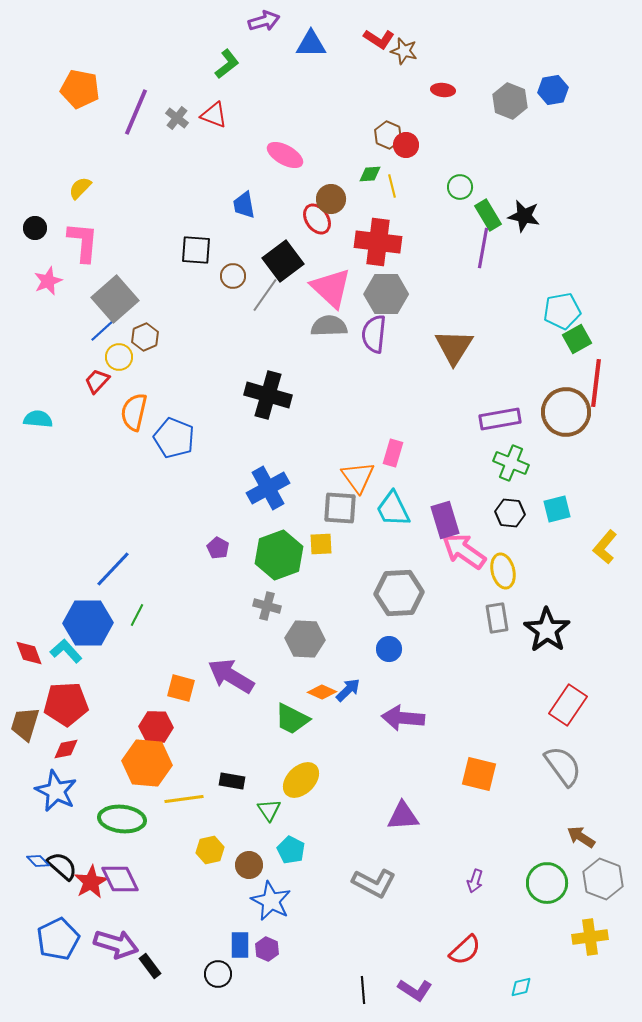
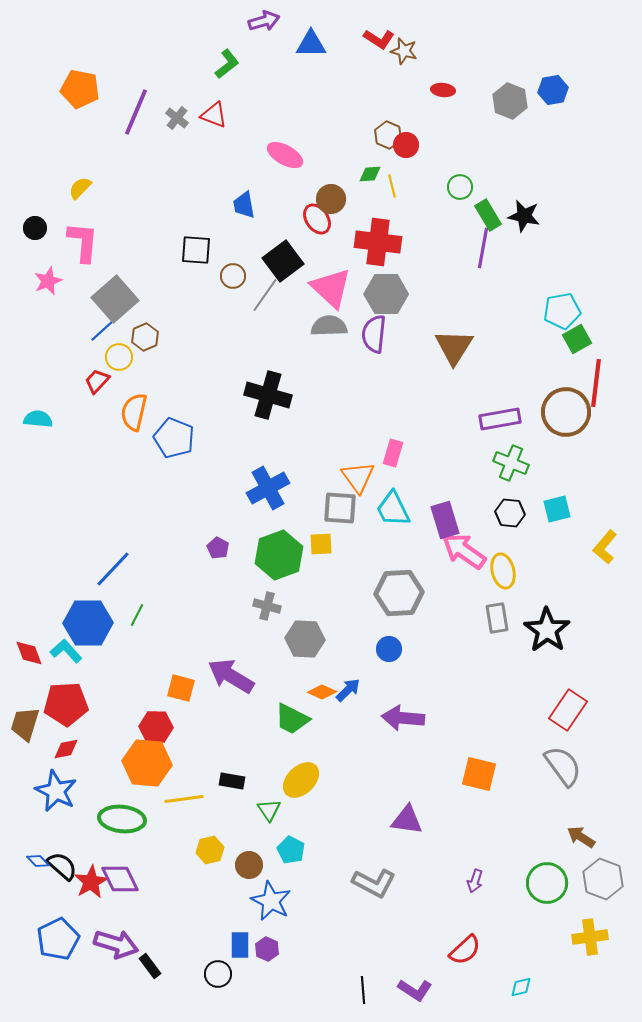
red rectangle at (568, 705): moved 5 px down
purple triangle at (403, 816): moved 4 px right, 4 px down; rotated 12 degrees clockwise
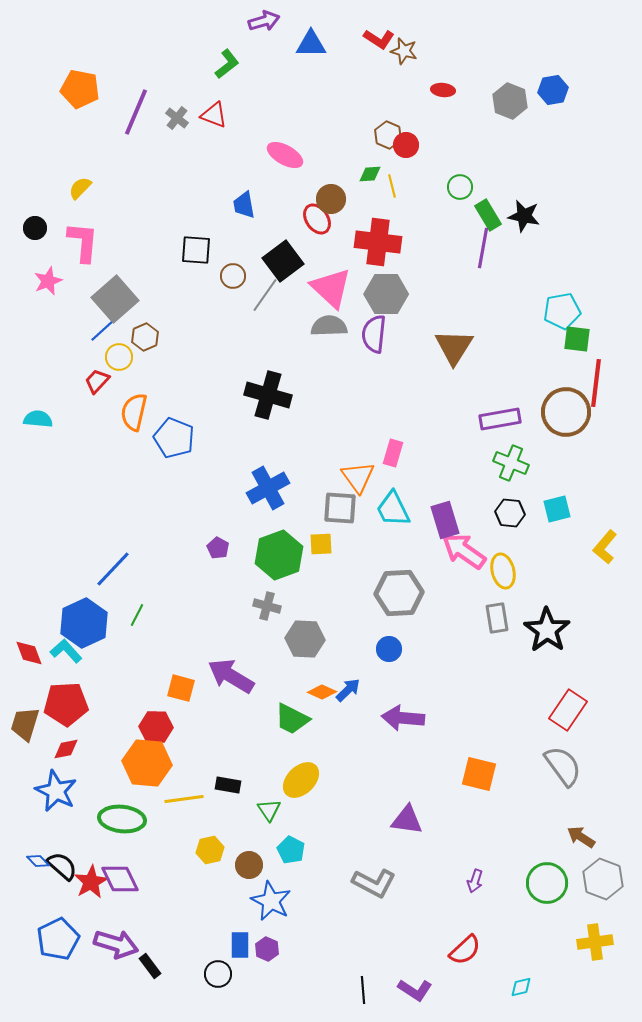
green square at (577, 339): rotated 36 degrees clockwise
blue hexagon at (88, 623): moved 4 px left; rotated 24 degrees counterclockwise
black rectangle at (232, 781): moved 4 px left, 4 px down
yellow cross at (590, 937): moved 5 px right, 5 px down
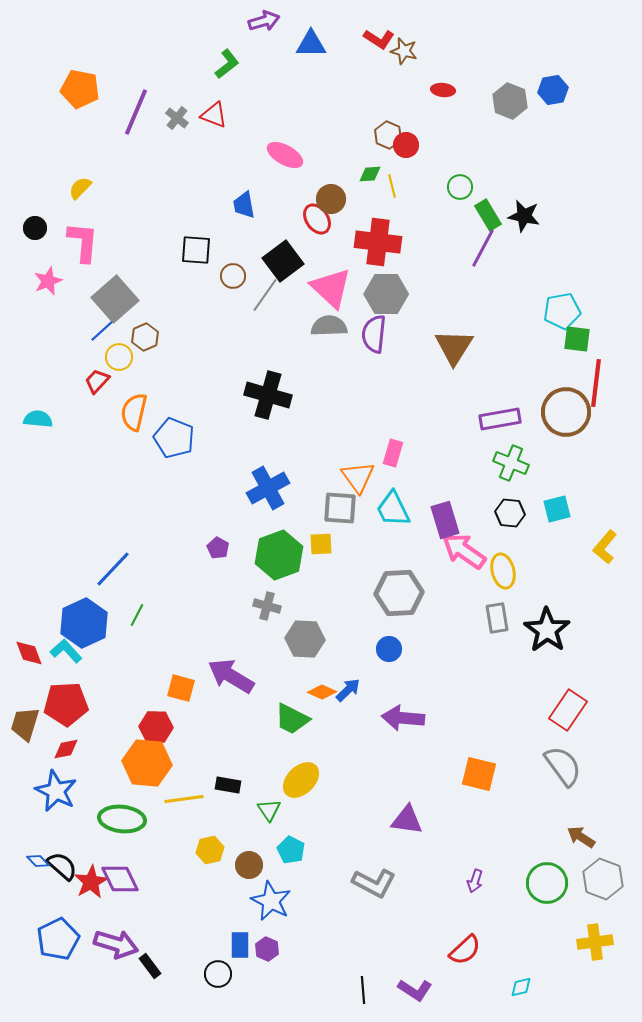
purple line at (483, 248): rotated 18 degrees clockwise
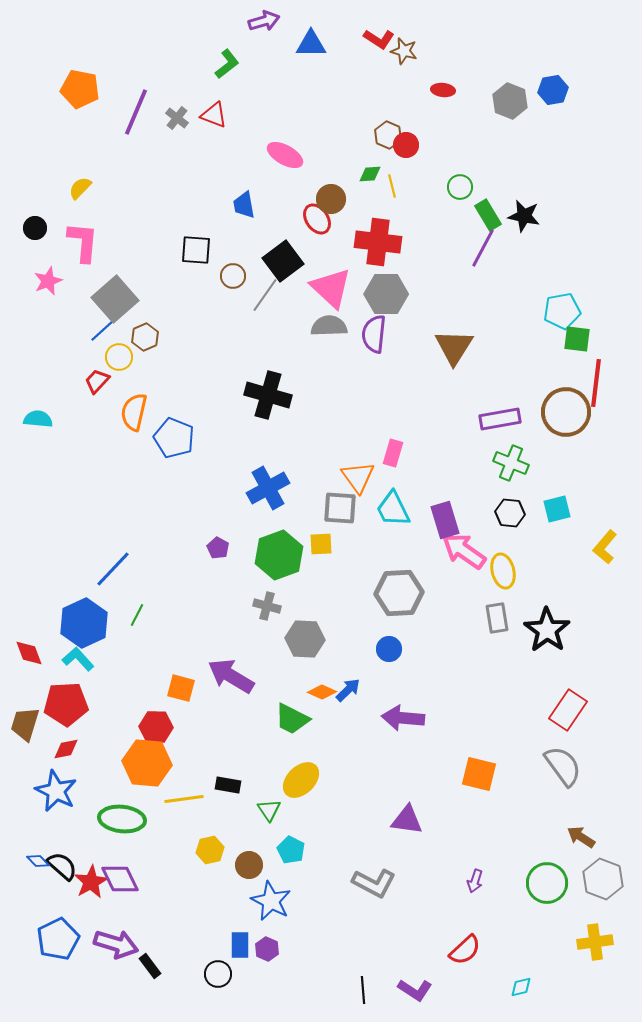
cyan L-shape at (66, 651): moved 12 px right, 8 px down
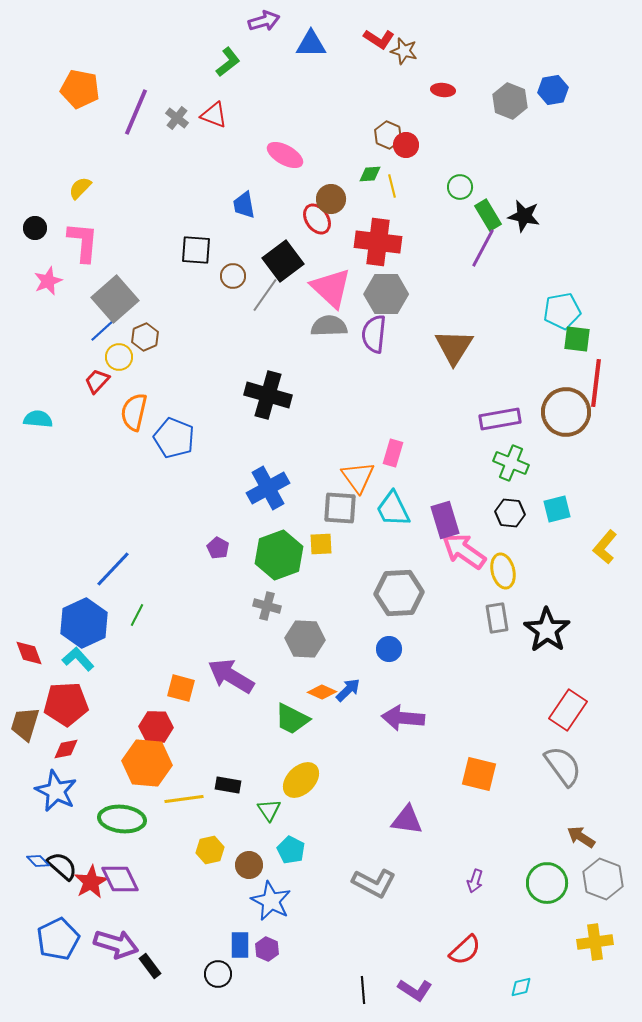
green L-shape at (227, 64): moved 1 px right, 2 px up
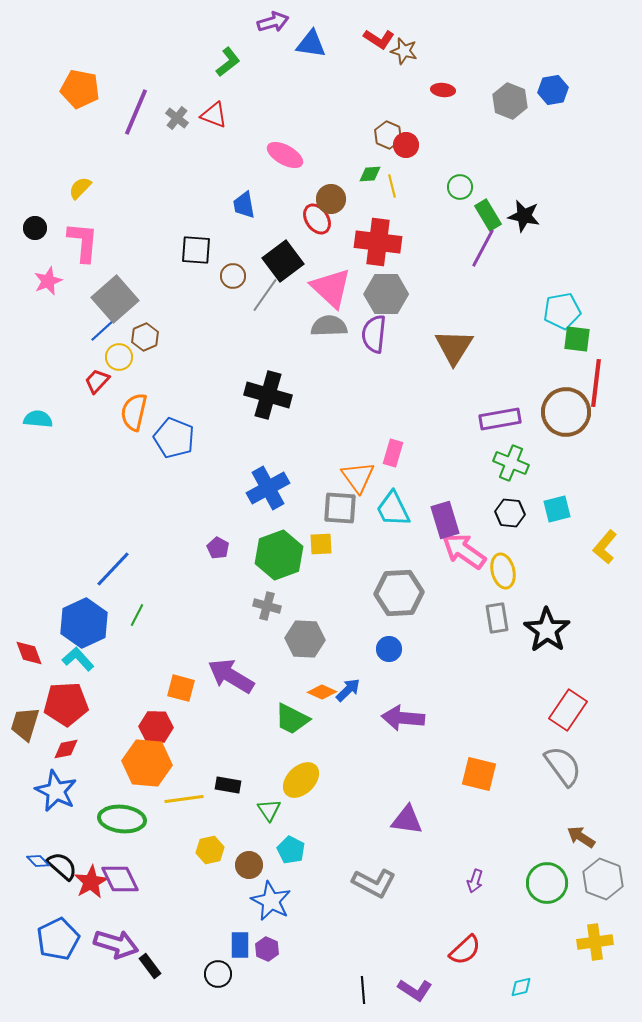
purple arrow at (264, 21): moved 9 px right, 1 px down
blue triangle at (311, 44): rotated 8 degrees clockwise
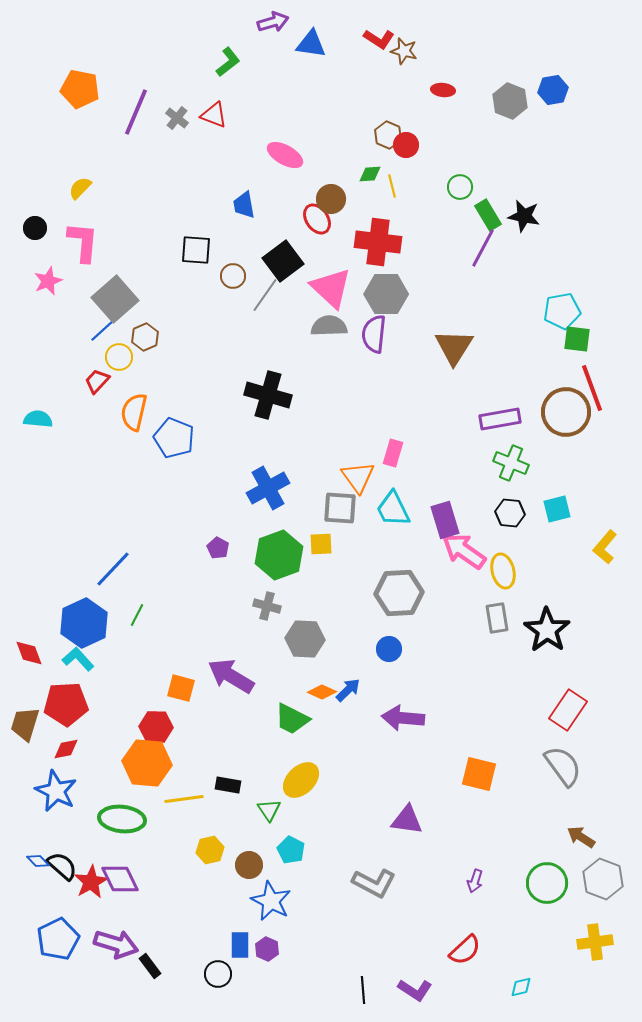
red line at (596, 383): moved 4 px left, 5 px down; rotated 27 degrees counterclockwise
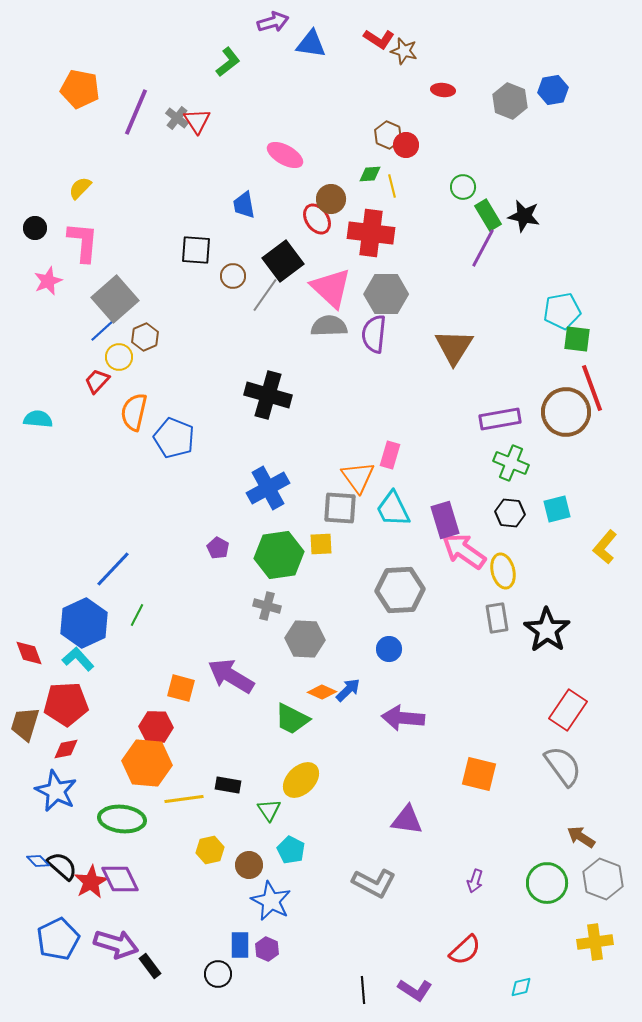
red triangle at (214, 115): moved 17 px left, 6 px down; rotated 36 degrees clockwise
green circle at (460, 187): moved 3 px right
red cross at (378, 242): moved 7 px left, 9 px up
pink rectangle at (393, 453): moved 3 px left, 2 px down
green hexagon at (279, 555): rotated 12 degrees clockwise
gray hexagon at (399, 593): moved 1 px right, 3 px up
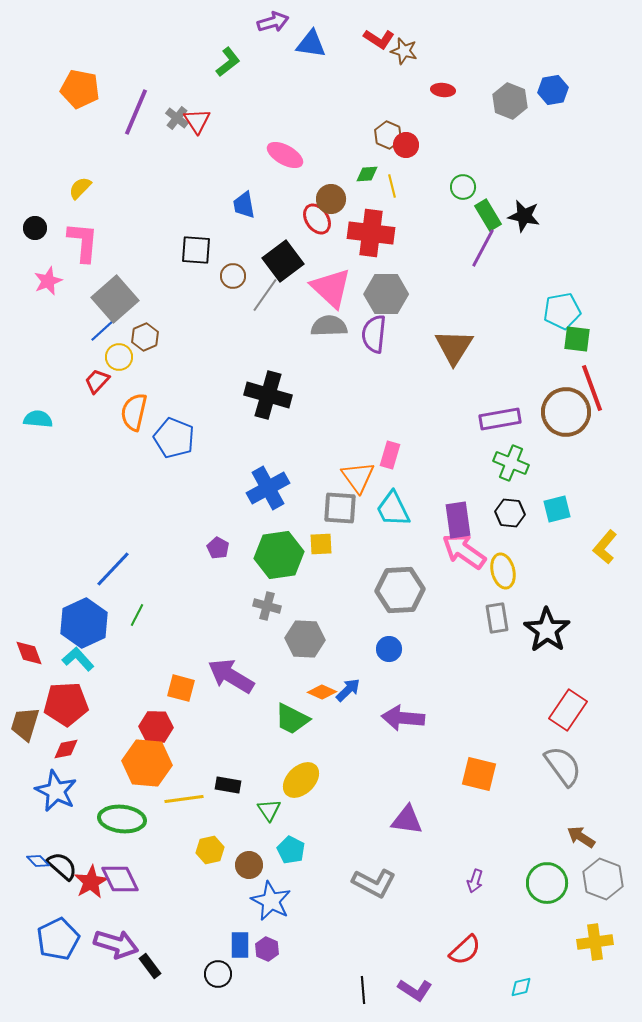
green diamond at (370, 174): moved 3 px left
purple rectangle at (445, 520): moved 13 px right; rotated 9 degrees clockwise
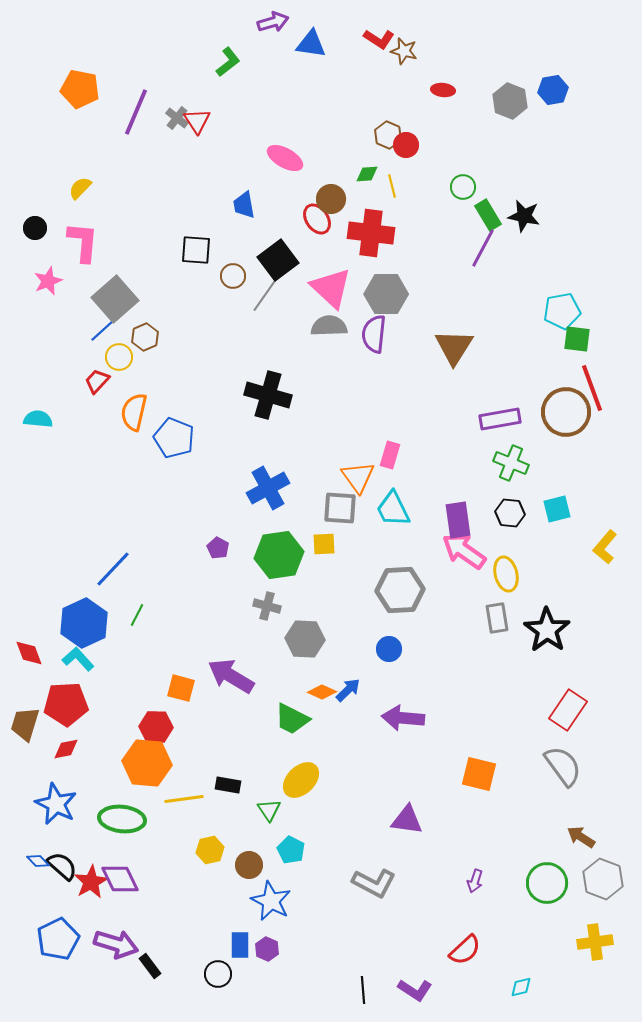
pink ellipse at (285, 155): moved 3 px down
black square at (283, 261): moved 5 px left, 1 px up
yellow square at (321, 544): moved 3 px right
yellow ellipse at (503, 571): moved 3 px right, 3 px down
blue star at (56, 791): moved 13 px down
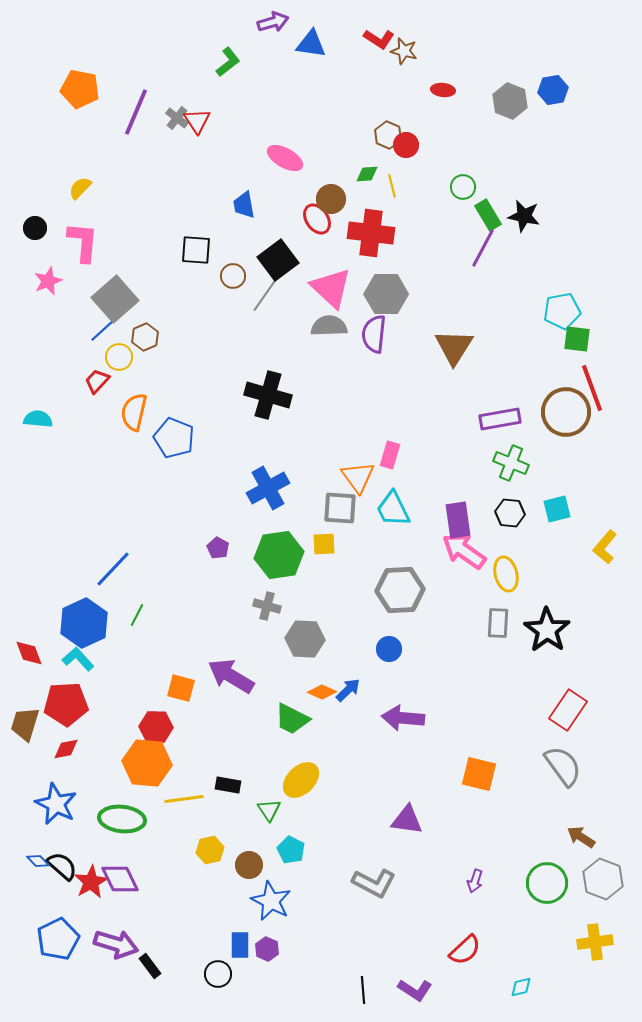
gray rectangle at (497, 618): moved 1 px right, 5 px down; rotated 12 degrees clockwise
